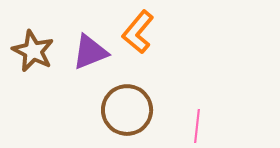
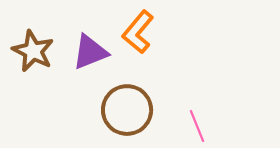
pink line: rotated 28 degrees counterclockwise
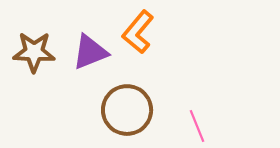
brown star: moved 1 px right, 1 px down; rotated 24 degrees counterclockwise
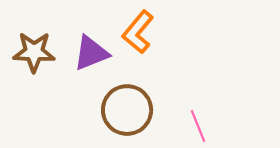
purple triangle: moved 1 px right, 1 px down
pink line: moved 1 px right
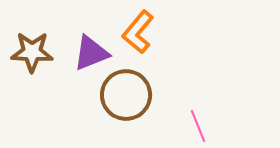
brown star: moved 2 px left
brown circle: moved 1 px left, 15 px up
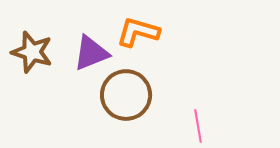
orange L-shape: rotated 66 degrees clockwise
brown star: rotated 15 degrees clockwise
pink line: rotated 12 degrees clockwise
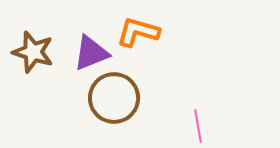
brown star: moved 1 px right
brown circle: moved 12 px left, 3 px down
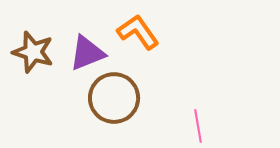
orange L-shape: rotated 39 degrees clockwise
purple triangle: moved 4 px left
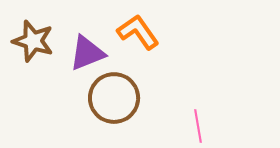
brown star: moved 11 px up
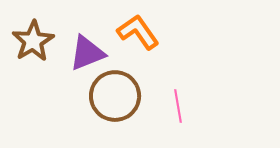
brown star: rotated 24 degrees clockwise
brown circle: moved 1 px right, 2 px up
pink line: moved 20 px left, 20 px up
